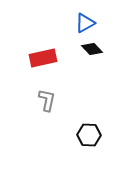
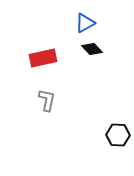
black hexagon: moved 29 px right
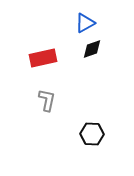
black diamond: rotated 65 degrees counterclockwise
black hexagon: moved 26 px left, 1 px up
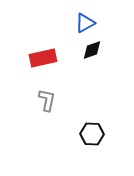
black diamond: moved 1 px down
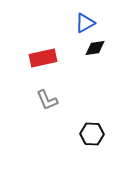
black diamond: moved 3 px right, 2 px up; rotated 10 degrees clockwise
gray L-shape: rotated 145 degrees clockwise
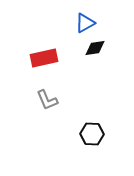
red rectangle: moved 1 px right
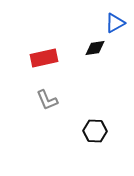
blue triangle: moved 30 px right
black hexagon: moved 3 px right, 3 px up
